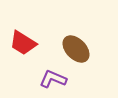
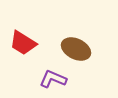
brown ellipse: rotated 20 degrees counterclockwise
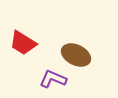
brown ellipse: moved 6 px down
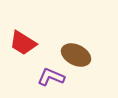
purple L-shape: moved 2 px left, 2 px up
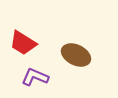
purple L-shape: moved 16 px left
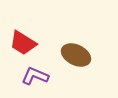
purple L-shape: moved 1 px up
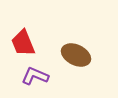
red trapezoid: rotated 36 degrees clockwise
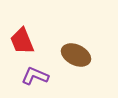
red trapezoid: moved 1 px left, 2 px up
